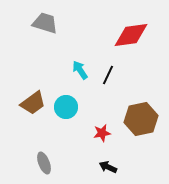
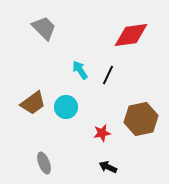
gray trapezoid: moved 1 px left, 5 px down; rotated 28 degrees clockwise
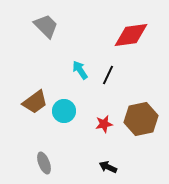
gray trapezoid: moved 2 px right, 2 px up
brown trapezoid: moved 2 px right, 1 px up
cyan circle: moved 2 px left, 4 px down
red star: moved 2 px right, 9 px up
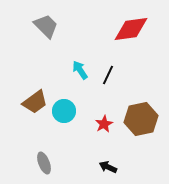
red diamond: moved 6 px up
red star: rotated 18 degrees counterclockwise
